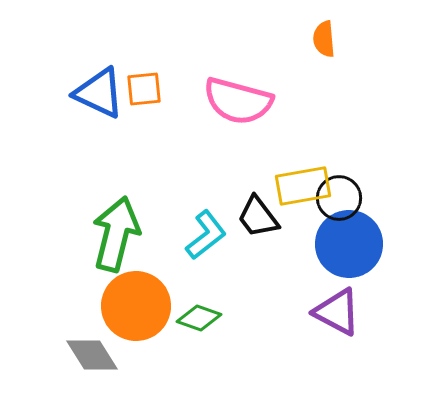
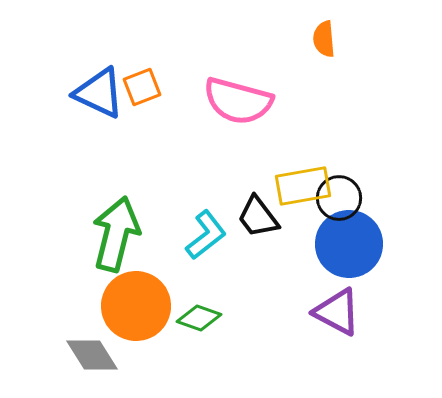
orange square: moved 2 px left, 2 px up; rotated 15 degrees counterclockwise
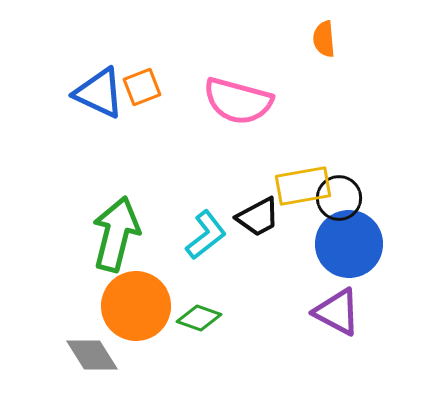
black trapezoid: rotated 81 degrees counterclockwise
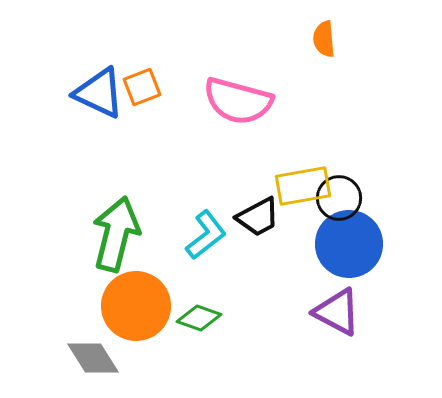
gray diamond: moved 1 px right, 3 px down
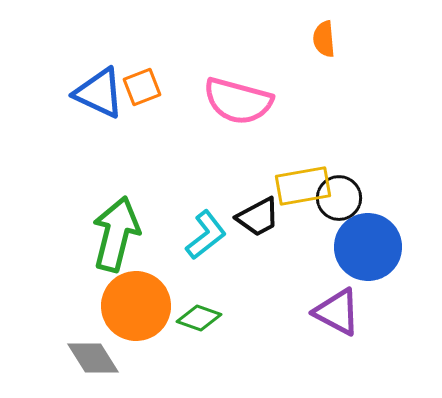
blue circle: moved 19 px right, 3 px down
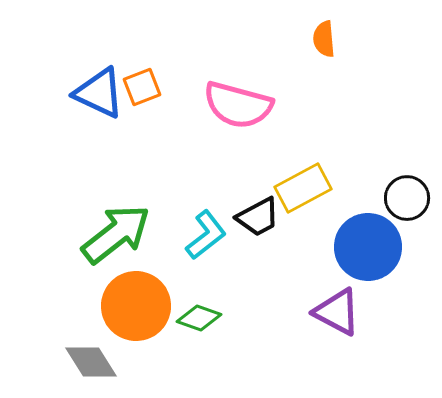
pink semicircle: moved 4 px down
yellow rectangle: moved 2 px down; rotated 18 degrees counterclockwise
black circle: moved 68 px right
green arrow: rotated 38 degrees clockwise
gray diamond: moved 2 px left, 4 px down
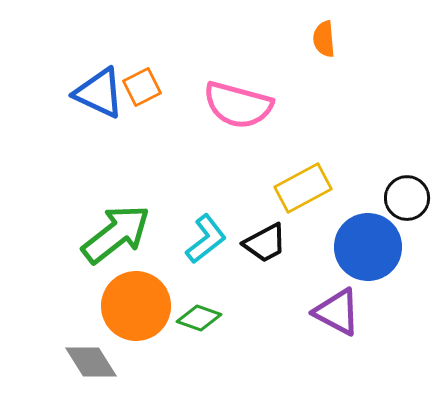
orange square: rotated 6 degrees counterclockwise
black trapezoid: moved 7 px right, 26 px down
cyan L-shape: moved 4 px down
